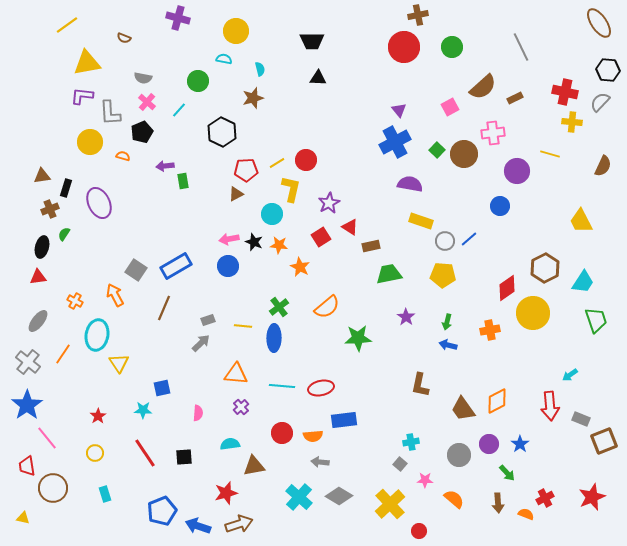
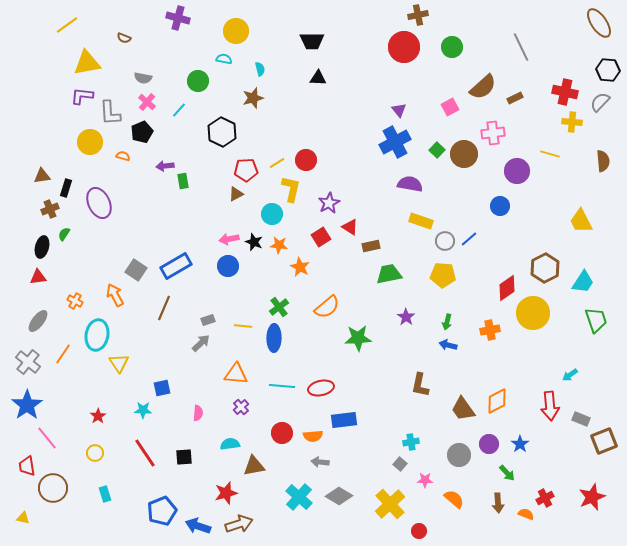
brown semicircle at (603, 166): moved 5 px up; rotated 30 degrees counterclockwise
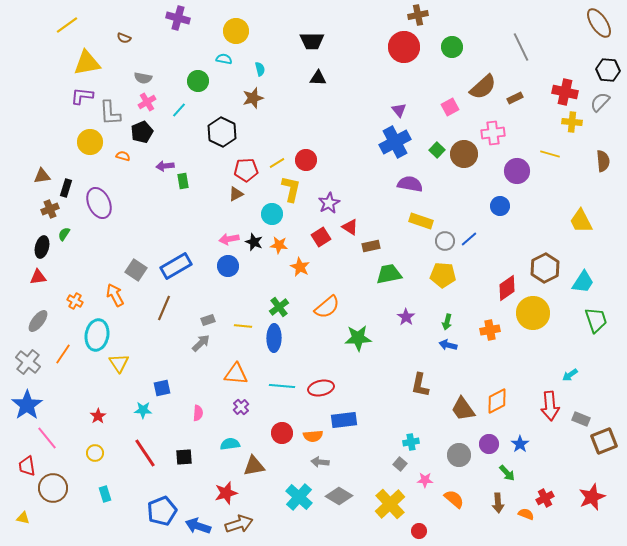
pink cross at (147, 102): rotated 18 degrees clockwise
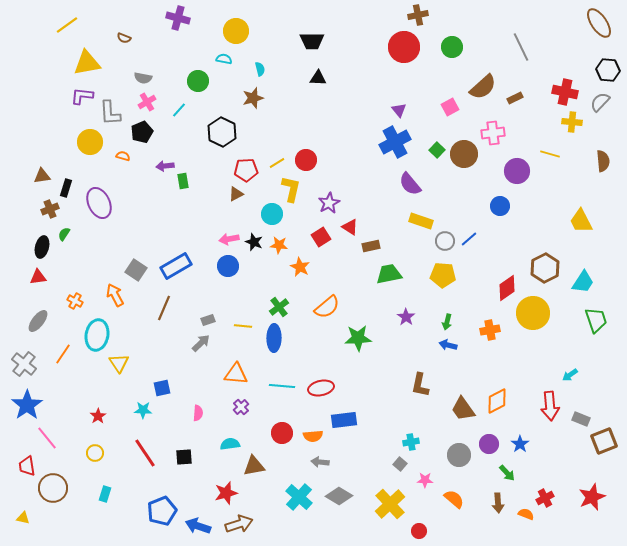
purple semicircle at (410, 184): rotated 140 degrees counterclockwise
gray cross at (28, 362): moved 4 px left, 2 px down
cyan rectangle at (105, 494): rotated 35 degrees clockwise
